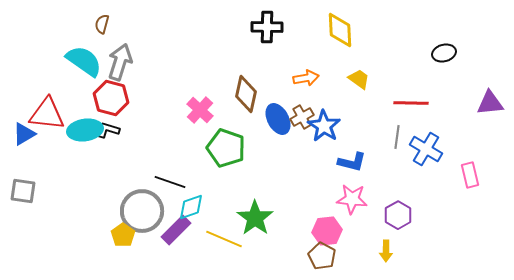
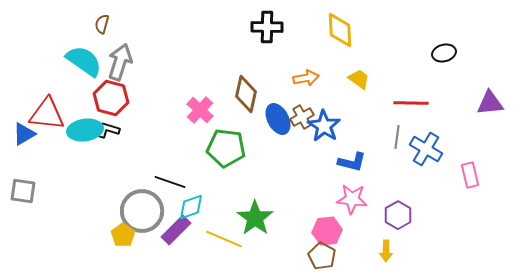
green pentagon: rotated 12 degrees counterclockwise
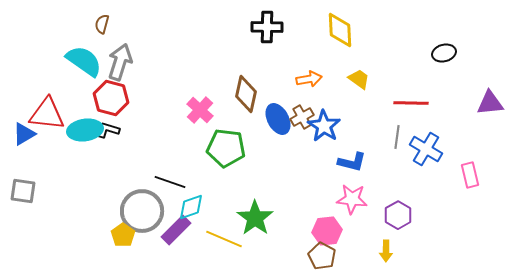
orange arrow: moved 3 px right, 1 px down
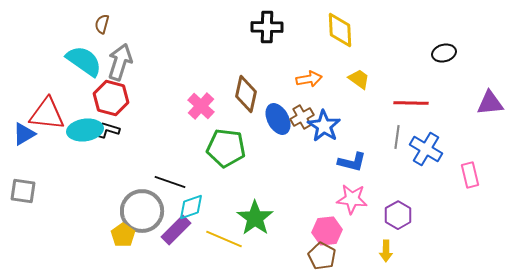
pink cross: moved 1 px right, 4 px up
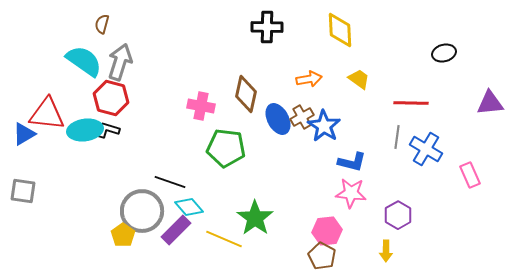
pink cross: rotated 32 degrees counterclockwise
pink rectangle: rotated 10 degrees counterclockwise
pink star: moved 1 px left, 6 px up
cyan diamond: moved 2 px left; rotated 68 degrees clockwise
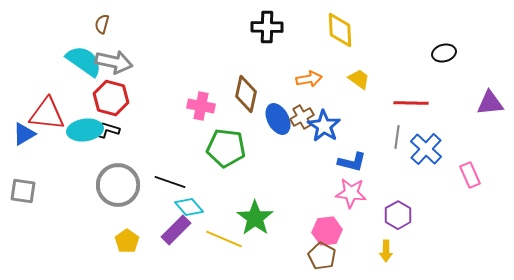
gray arrow: moved 6 px left; rotated 84 degrees clockwise
blue cross: rotated 12 degrees clockwise
gray circle: moved 24 px left, 26 px up
yellow pentagon: moved 4 px right, 6 px down
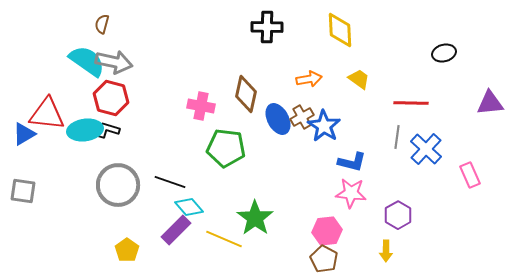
cyan semicircle: moved 3 px right
yellow pentagon: moved 9 px down
brown pentagon: moved 2 px right, 3 px down
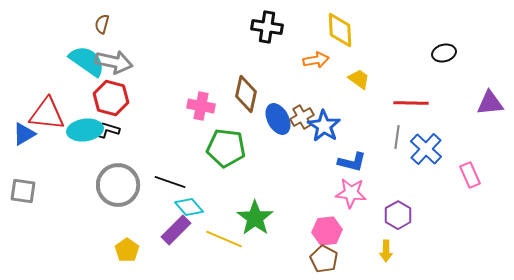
black cross: rotated 8 degrees clockwise
orange arrow: moved 7 px right, 19 px up
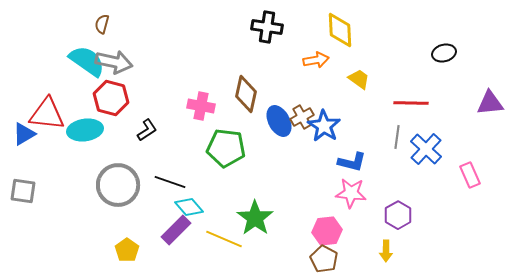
blue ellipse: moved 1 px right, 2 px down
black L-shape: moved 39 px right; rotated 130 degrees clockwise
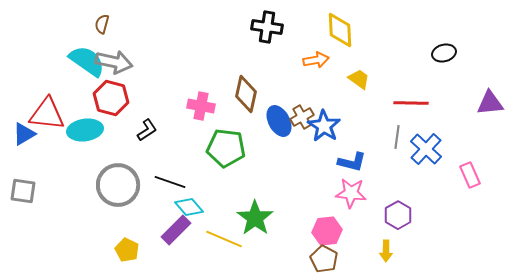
yellow pentagon: rotated 10 degrees counterclockwise
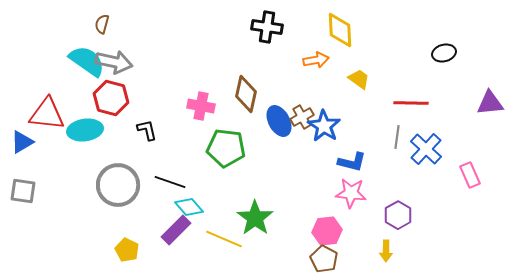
black L-shape: rotated 70 degrees counterclockwise
blue triangle: moved 2 px left, 8 px down
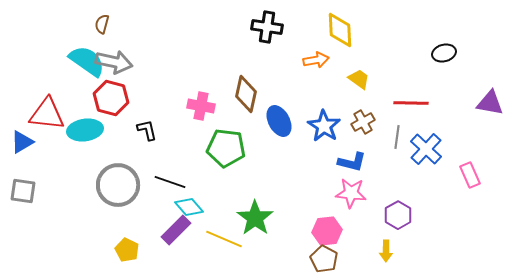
purple triangle: rotated 16 degrees clockwise
brown cross: moved 61 px right, 5 px down
